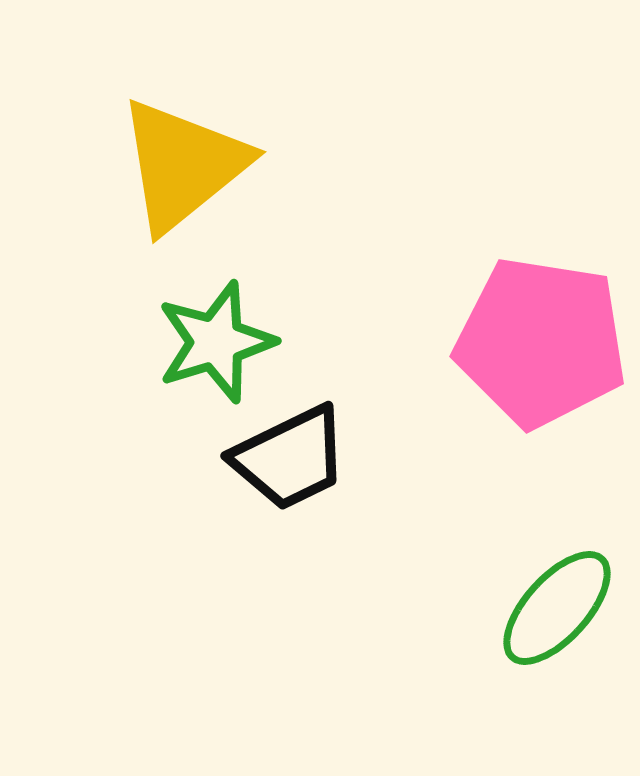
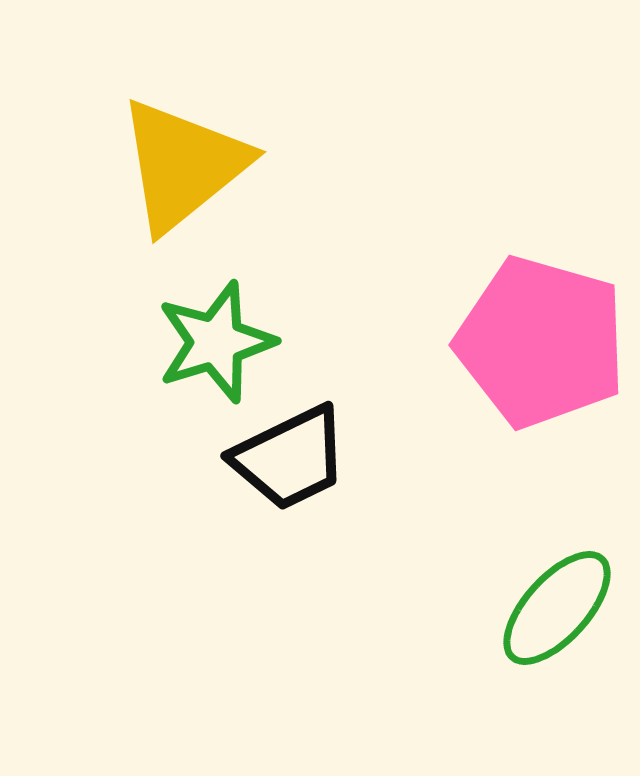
pink pentagon: rotated 7 degrees clockwise
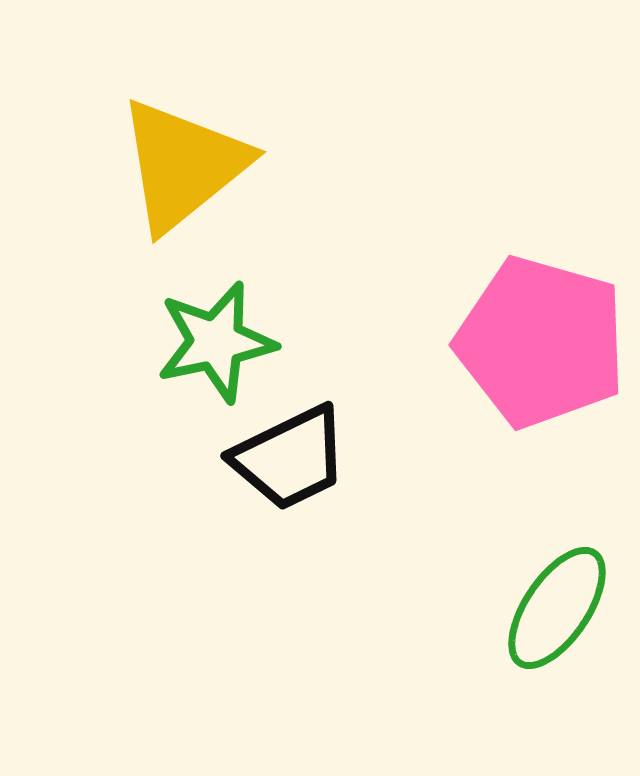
green star: rotated 5 degrees clockwise
green ellipse: rotated 8 degrees counterclockwise
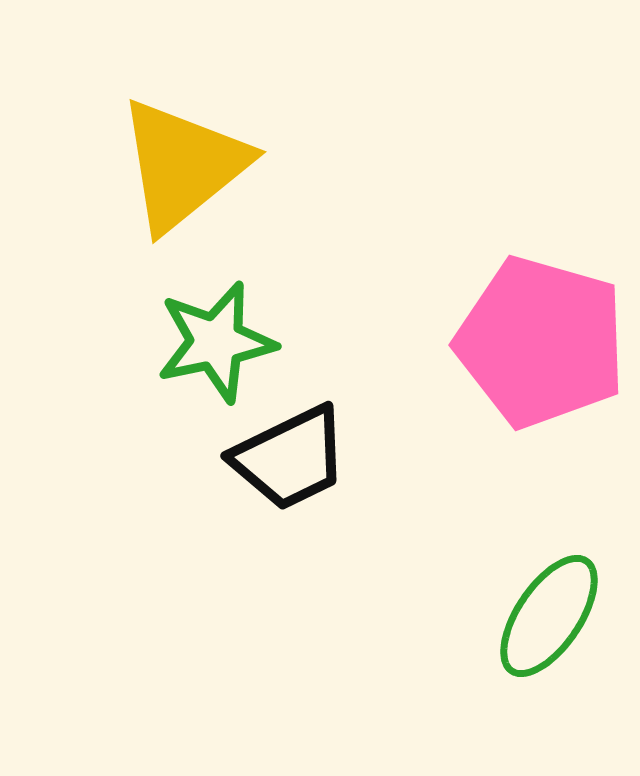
green ellipse: moved 8 px left, 8 px down
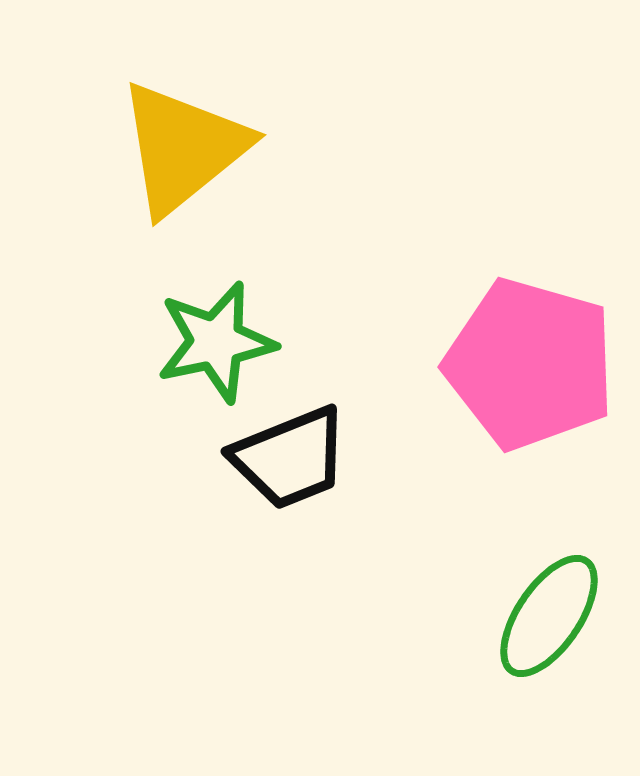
yellow triangle: moved 17 px up
pink pentagon: moved 11 px left, 22 px down
black trapezoid: rotated 4 degrees clockwise
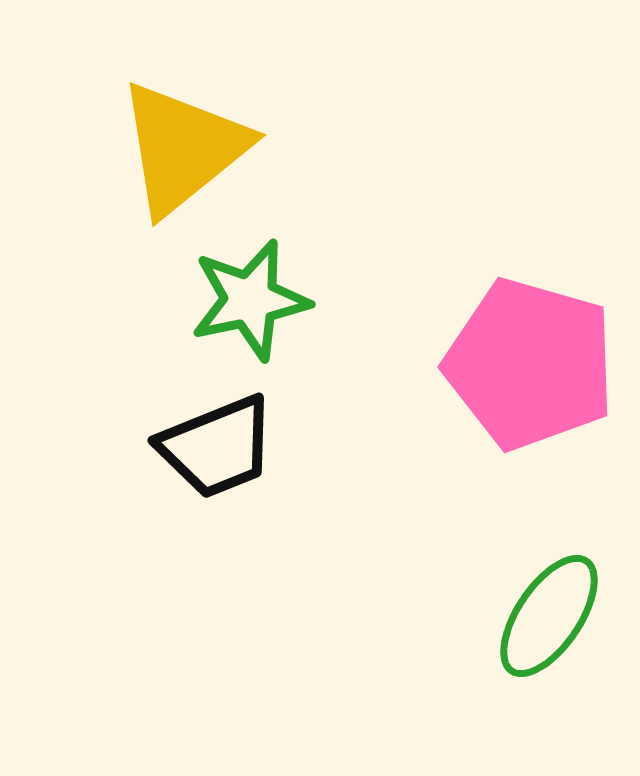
green star: moved 34 px right, 42 px up
black trapezoid: moved 73 px left, 11 px up
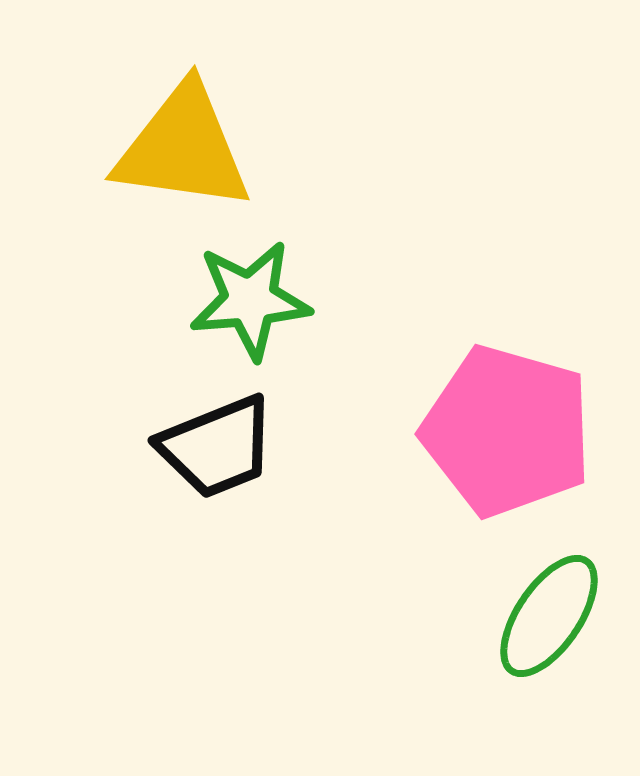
yellow triangle: rotated 47 degrees clockwise
green star: rotated 7 degrees clockwise
pink pentagon: moved 23 px left, 67 px down
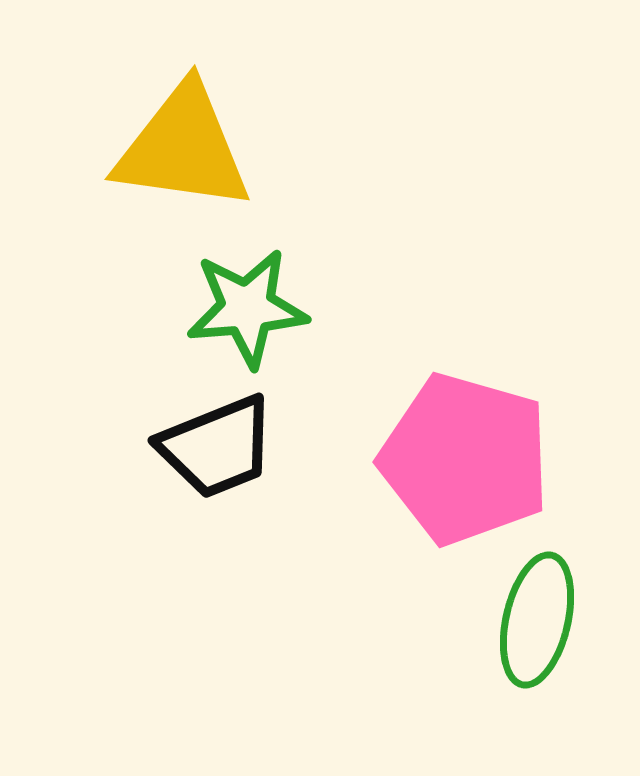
green star: moved 3 px left, 8 px down
pink pentagon: moved 42 px left, 28 px down
green ellipse: moved 12 px left, 4 px down; rotated 21 degrees counterclockwise
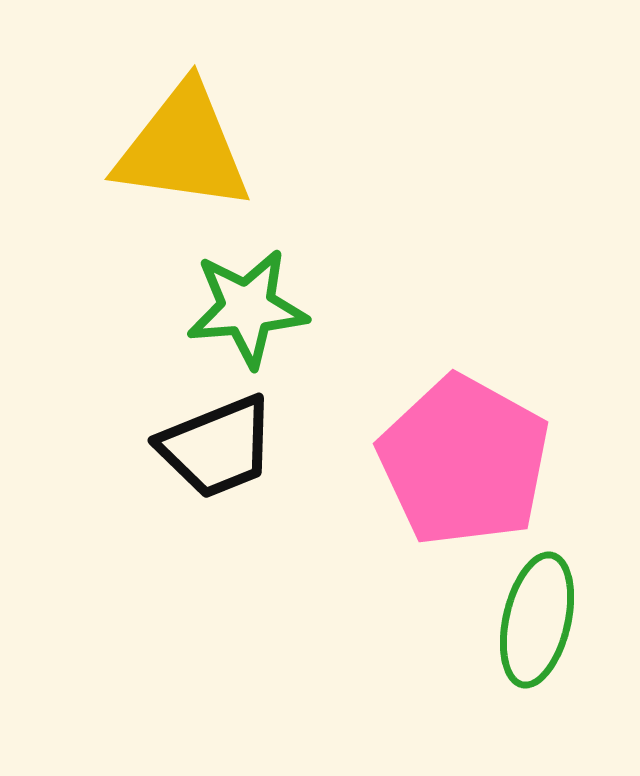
pink pentagon: moved 1 px left, 2 px down; rotated 13 degrees clockwise
